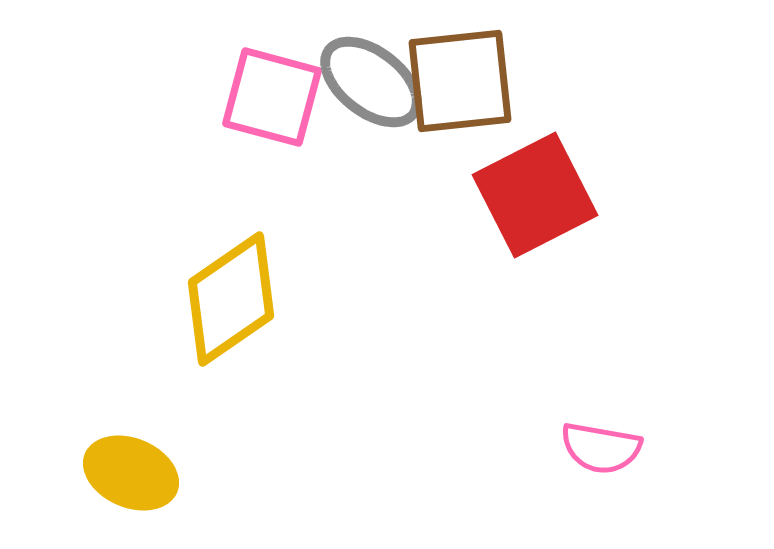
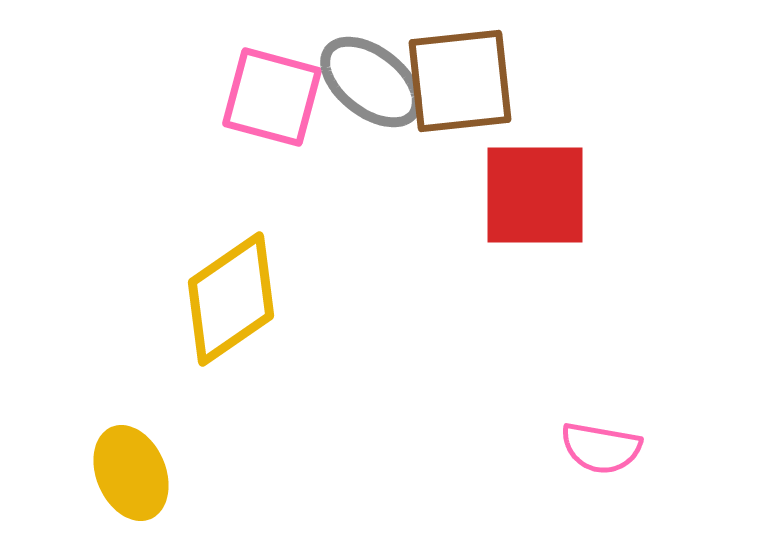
red square: rotated 27 degrees clockwise
yellow ellipse: rotated 44 degrees clockwise
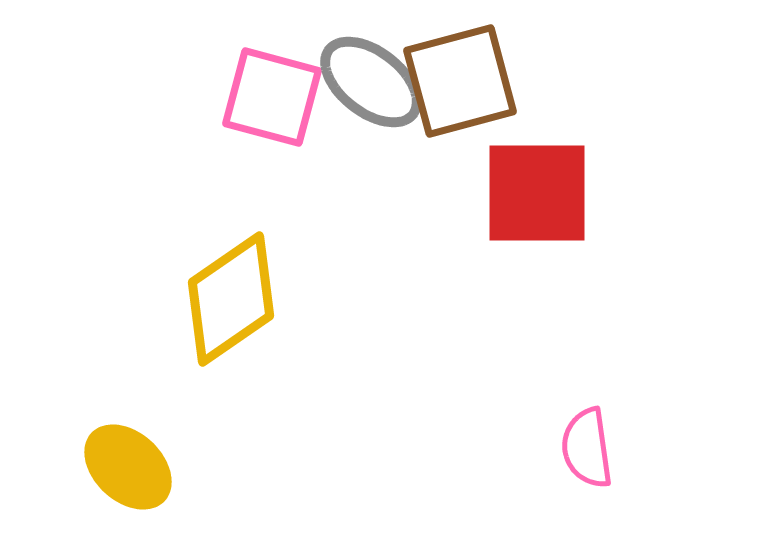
brown square: rotated 9 degrees counterclockwise
red square: moved 2 px right, 2 px up
pink semicircle: moved 14 px left; rotated 72 degrees clockwise
yellow ellipse: moved 3 px left, 6 px up; rotated 24 degrees counterclockwise
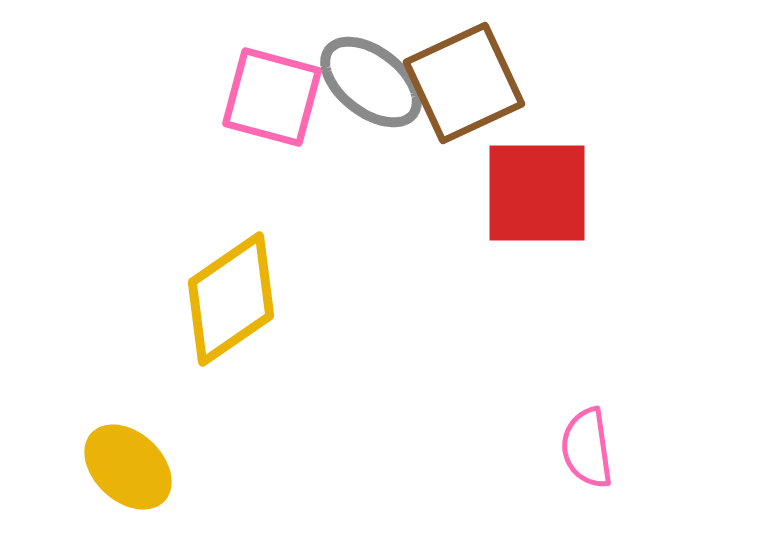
brown square: moved 4 px right, 2 px down; rotated 10 degrees counterclockwise
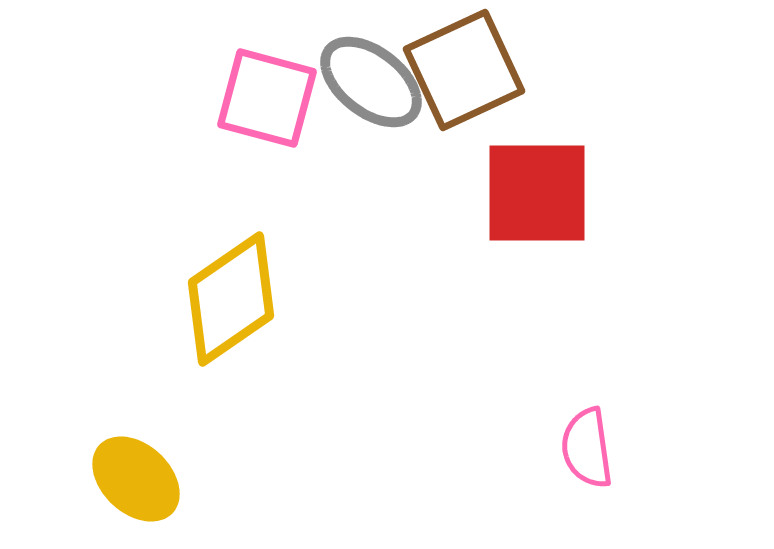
brown square: moved 13 px up
pink square: moved 5 px left, 1 px down
yellow ellipse: moved 8 px right, 12 px down
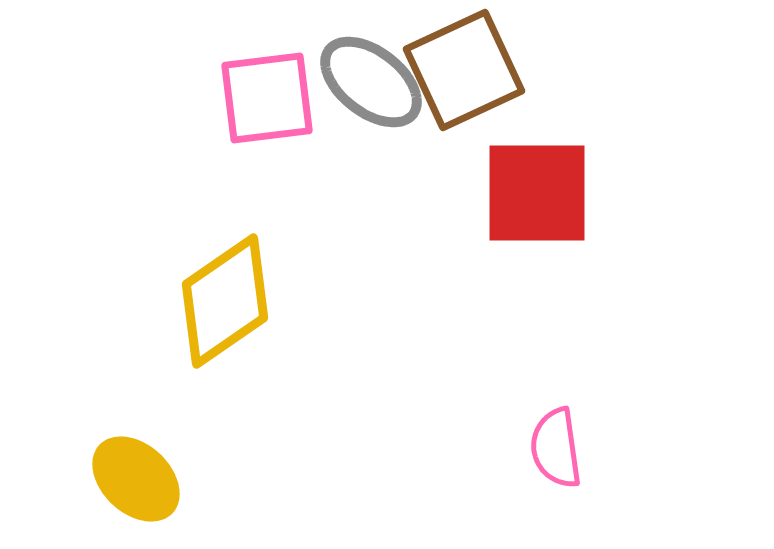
pink square: rotated 22 degrees counterclockwise
yellow diamond: moved 6 px left, 2 px down
pink semicircle: moved 31 px left
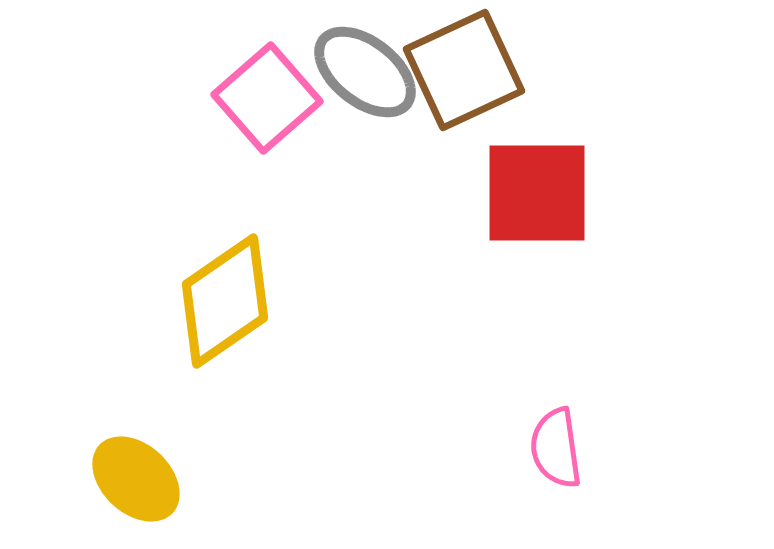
gray ellipse: moved 6 px left, 10 px up
pink square: rotated 34 degrees counterclockwise
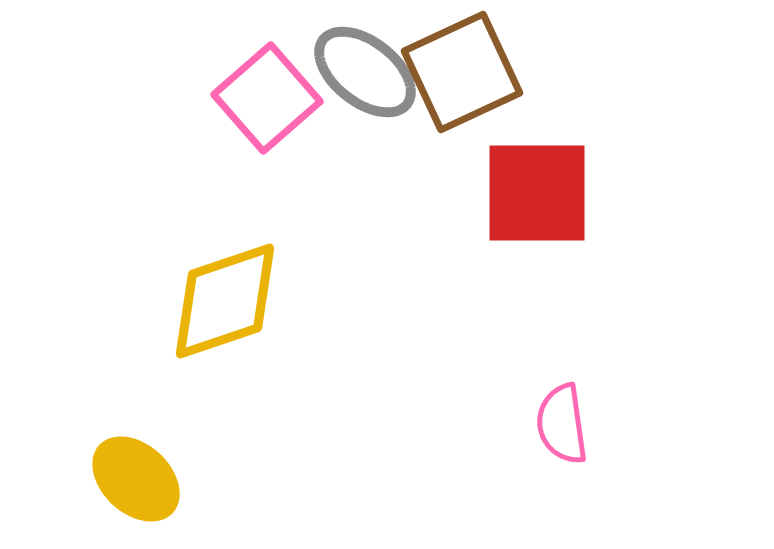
brown square: moved 2 px left, 2 px down
yellow diamond: rotated 16 degrees clockwise
pink semicircle: moved 6 px right, 24 px up
